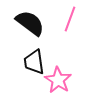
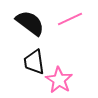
pink line: rotated 45 degrees clockwise
pink star: moved 1 px right
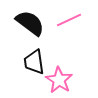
pink line: moved 1 px left, 1 px down
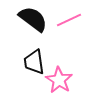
black semicircle: moved 3 px right, 4 px up
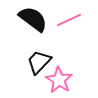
black trapezoid: moved 5 px right; rotated 52 degrees clockwise
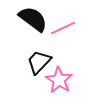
pink line: moved 6 px left, 8 px down
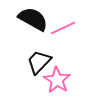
black semicircle: rotated 8 degrees counterclockwise
pink star: moved 2 px left
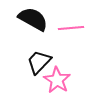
pink line: moved 8 px right; rotated 20 degrees clockwise
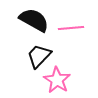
black semicircle: moved 1 px right, 1 px down
black trapezoid: moved 6 px up
